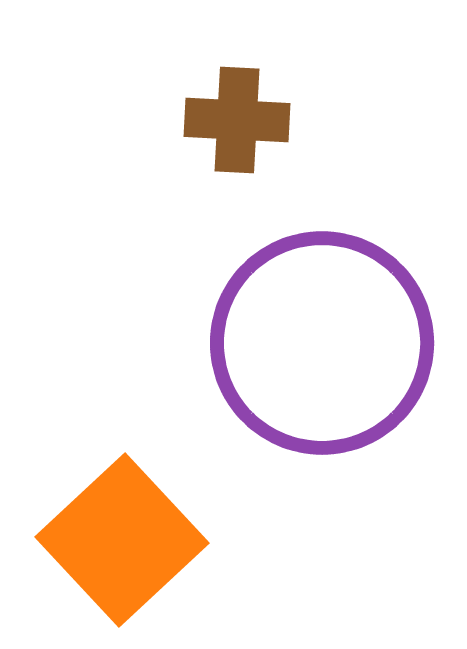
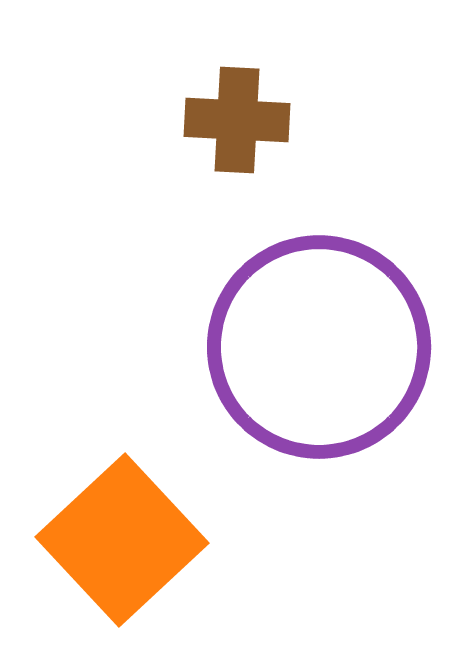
purple circle: moved 3 px left, 4 px down
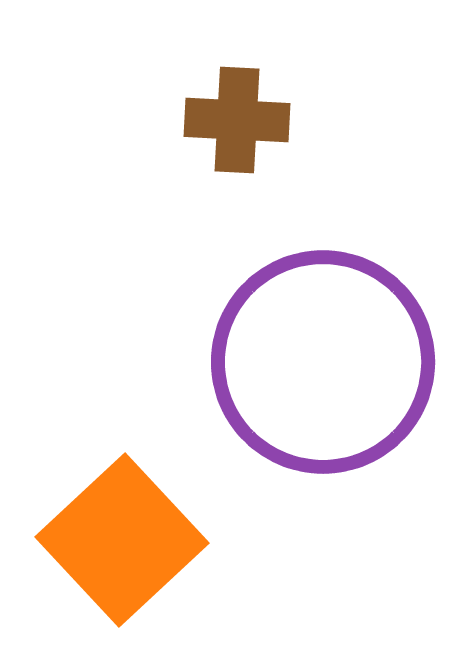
purple circle: moved 4 px right, 15 px down
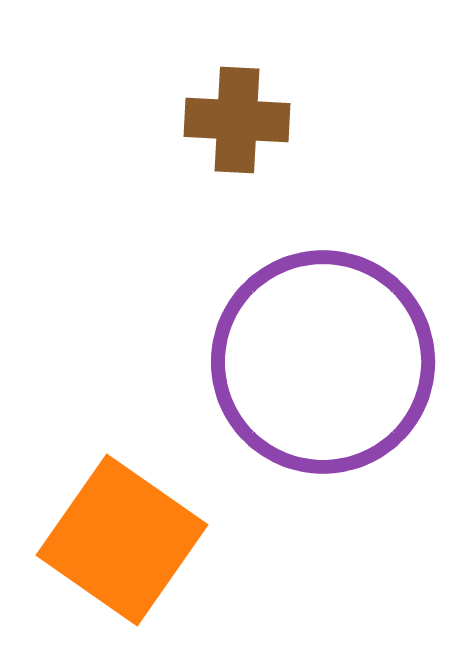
orange square: rotated 12 degrees counterclockwise
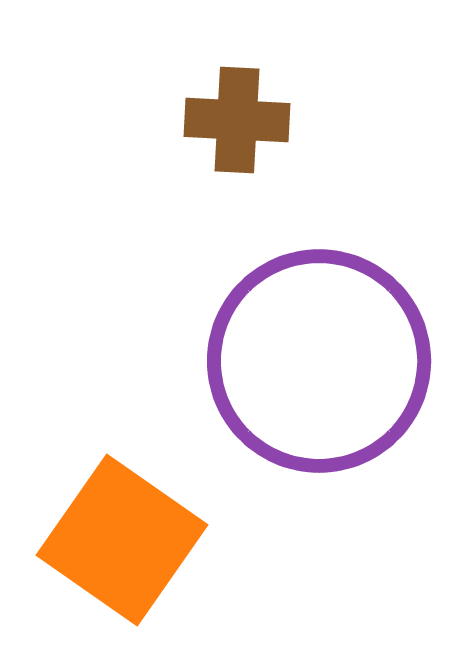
purple circle: moved 4 px left, 1 px up
